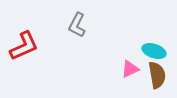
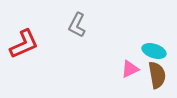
red L-shape: moved 2 px up
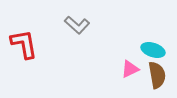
gray L-shape: rotated 75 degrees counterclockwise
red L-shape: rotated 76 degrees counterclockwise
cyan ellipse: moved 1 px left, 1 px up
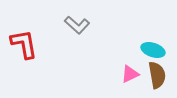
pink triangle: moved 5 px down
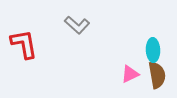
cyan ellipse: rotated 70 degrees clockwise
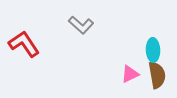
gray L-shape: moved 4 px right
red L-shape: rotated 24 degrees counterclockwise
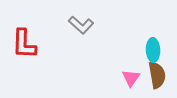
red L-shape: rotated 144 degrees counterclockwise
pink triangle: moved 1 px right, 4 px down; rotated 30 degrees counterclockwise
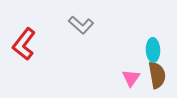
red L-shape: rotated 36 degrees clockwise
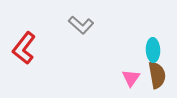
red L-shape: moved 4 px down
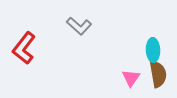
gray L-shape: moved 2 px left, 1 px down
brown semicircle: moved 1 px right, 1 px up
